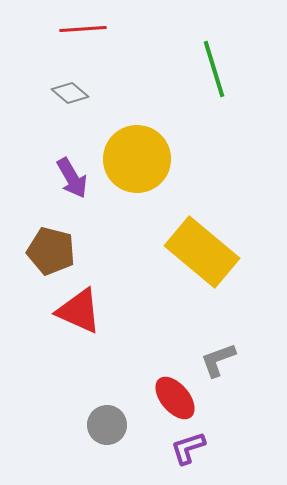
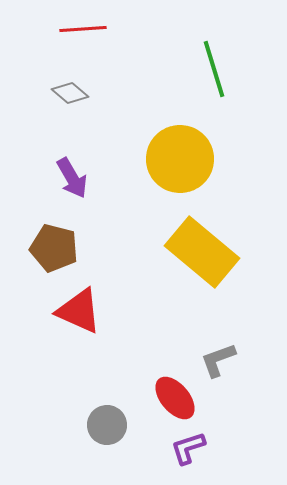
yellow circle: moved 43 px right
brown pentagon: moved 3 px right, 3 px up
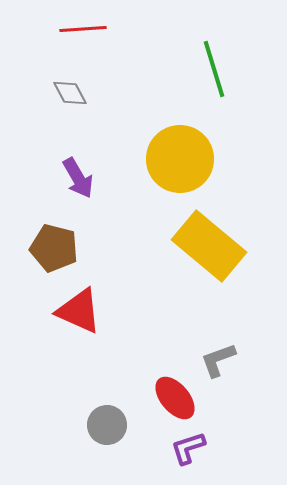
gray diamond: rotated 21 degrees clockwise
purple arrow: moved 6 px right
yellow rectangle: moved 7 px right, 6 px up
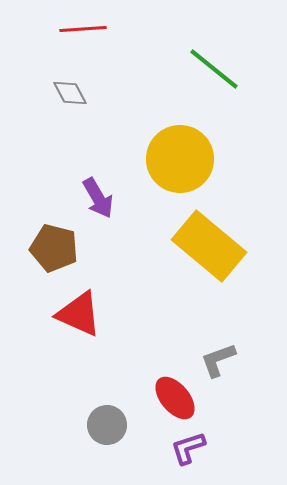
green line: rotated 34 degrees counterclockwise
purple arrow: moved 20 px right, 20 px down
red triangle: moved 3 px down
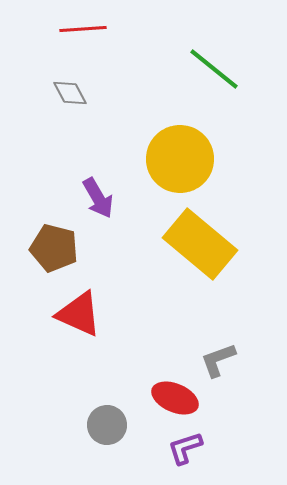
yellow rectangle: moved 9 px left, 2 px up
red ellipse: rotated 27 degrees counterclockwise
purple L-shape: moved 3 px left
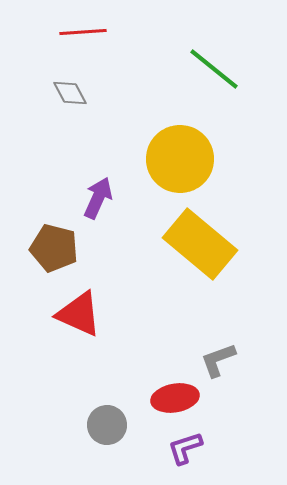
red line: moved 3 px down
purple arrow: rotated 126 degrees counterclockwise
red ellipse: rotated 33 degrees counterclockwise
